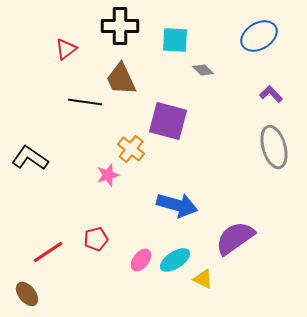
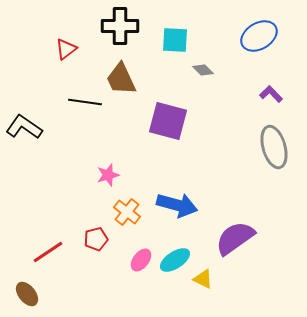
orange cross: moved 4 px left, 63 px down
black L-shape: moved 6 px left, 31 px up
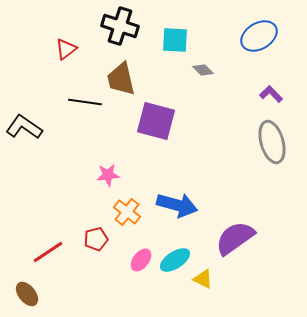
black cross: rotated 18 degrees clockwise
brown trapezoid: rotated 12 degrees clockwise
purple square: moved 12 px left
gray ellipse: moved 2 px left, 5 px up
pink star: rotated 10 degrees clockwise
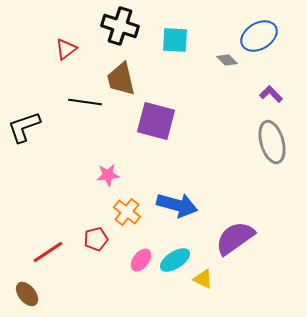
gray diamond: moved 24 px right, 10 px up
black L-shape: rotated 54 degrees counterclockwise
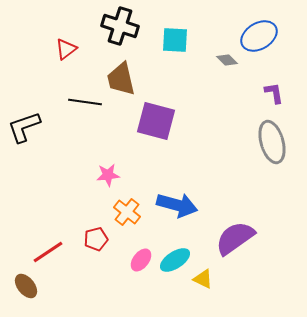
purple L-shape: moved 3 px right, 1 px up; rotated 35 degrees clockwise
brown ellipse: moved 1 px left, 8 px up
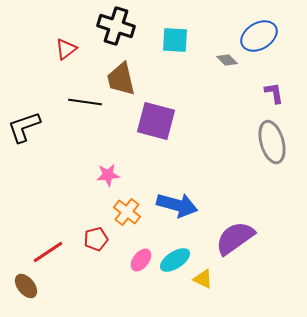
black cross: moved 4 px left
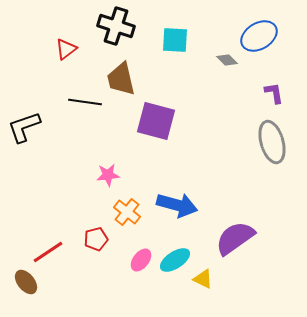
brown ellipse: moved 4 px up
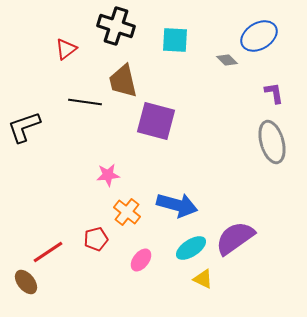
brown trapezoid: moved 2 px right, 2 px down
cyan ellipse: moved 16 px right, 12 px up
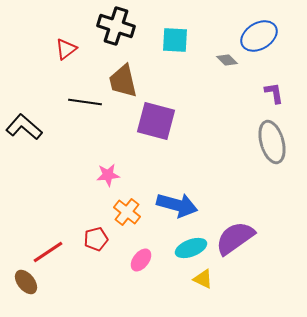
black L-shape: rotated 60 degrees clockwise
cyan ellipse: rotated 12 degrees clockwise
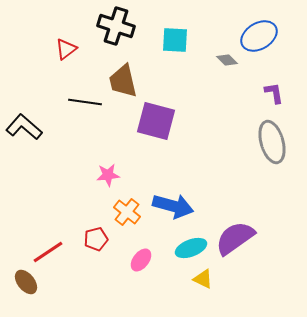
blue arrow: moved 4 px left, 1 px down
